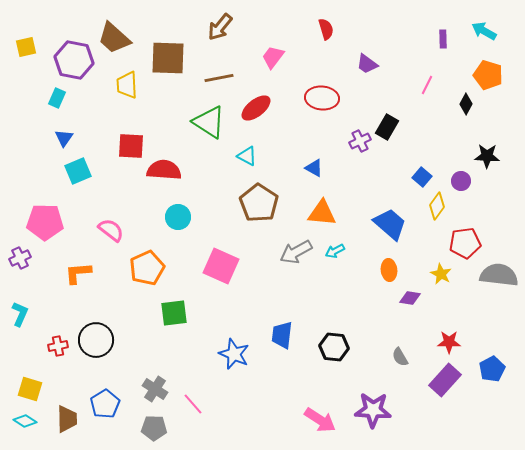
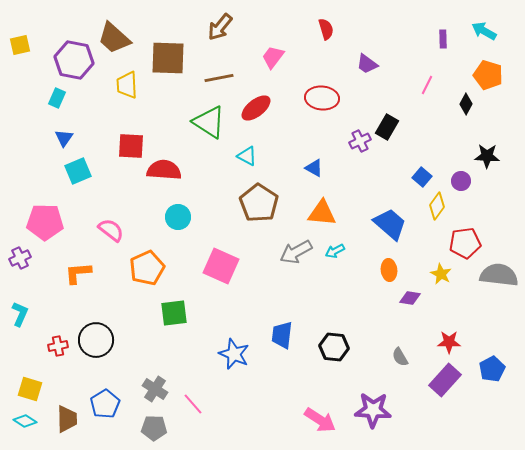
yellow square at (26, 47): moved 6 px left, 2 px up
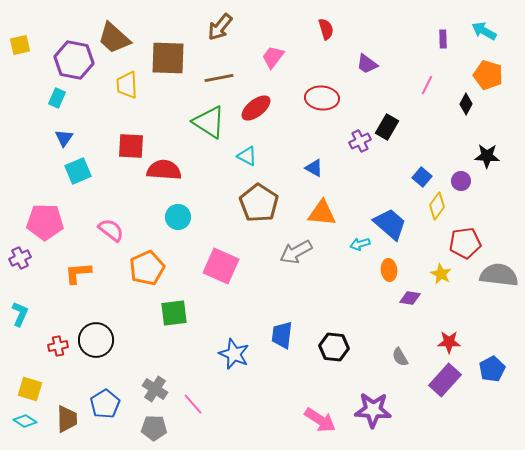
cyan arrow at (335, 251): moved 25 px right, 7 px up; rotated 12 degrees clockwise
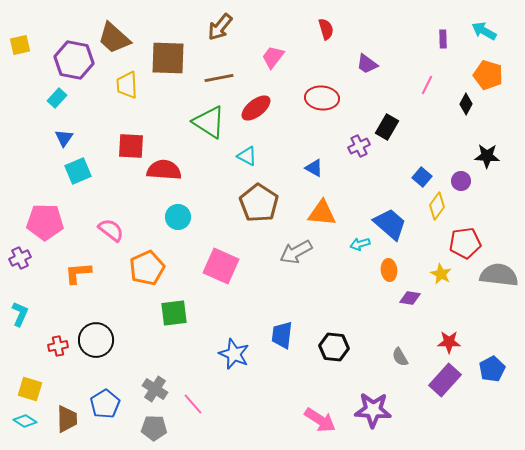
cyan rectangle at (57, 98): rotated 18 degrees clockwise
purple cross at (360, 141): moved 1 px left, 5 px down
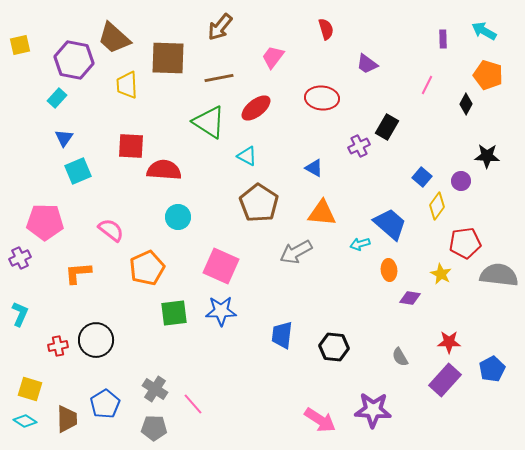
blue star at (234, 354): moved 13 px left, 43 px up; rotated 24 degrees counterclockwise
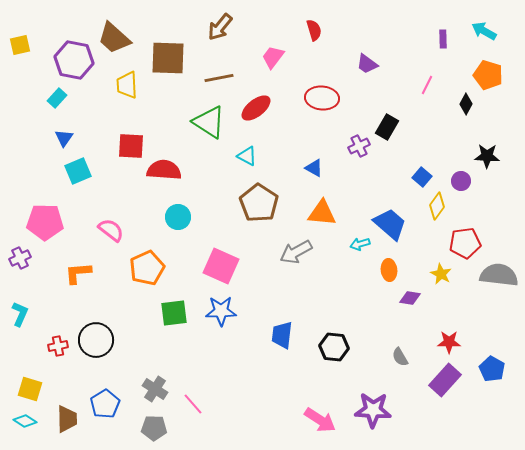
red semicircle at (326, 29): moved 12 px left, 1 px down
blue pentagon at (492, 369): rotated 15 degrees counterclockwise
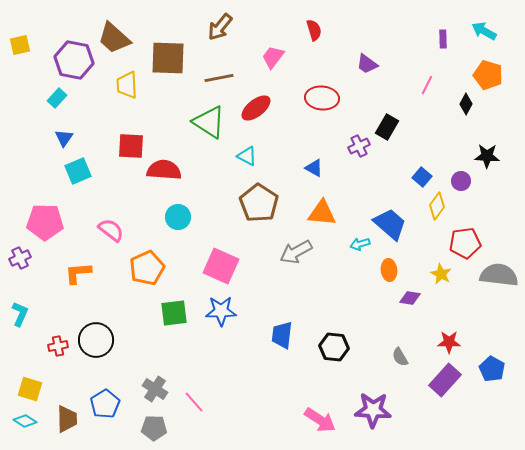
pink line at (193, 404): moved 1 px right, 2 px up
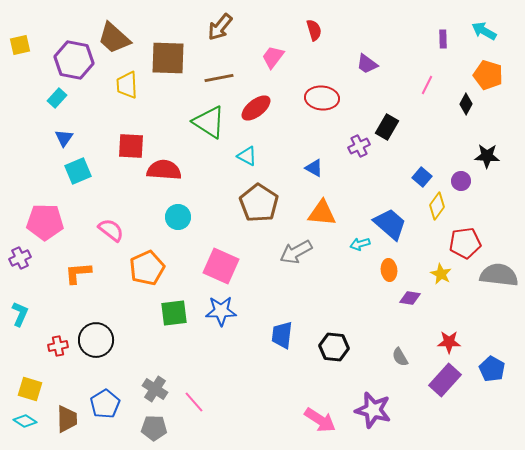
purple star at (373, 410): rotated 12 degrees clockwise
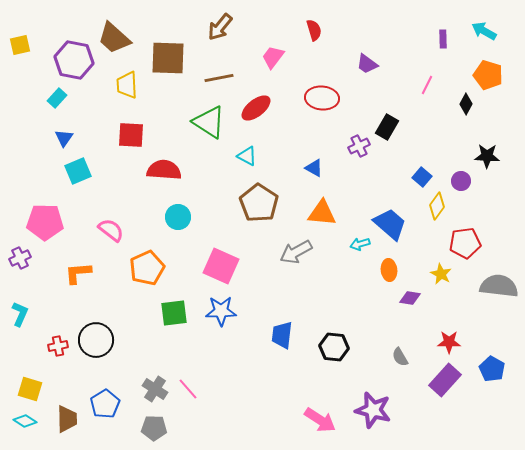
red square at (131, 146): moved 11 px up
gray semicircle at (499, 275): moved 11 px down
pink line at (194, 402): moved 6 px left, 13 px up
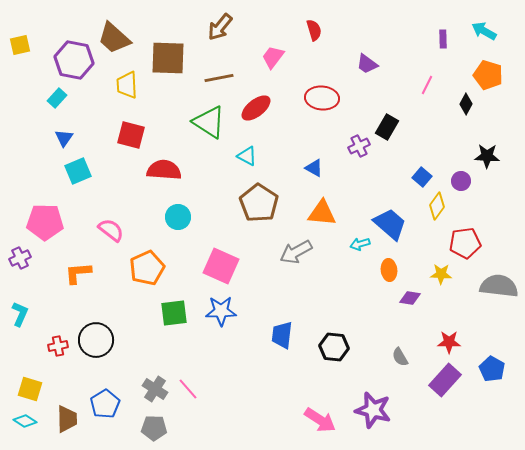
red square at (131, 135): rotated 12 degrees clockwise
yellow star at (441, 274): rotated 25 degrees counterclockwise
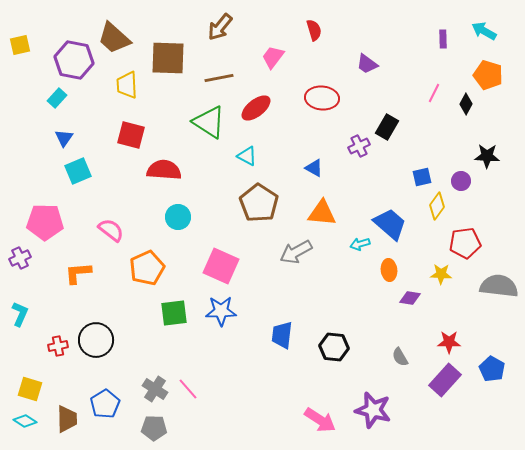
pink line at (427, 85): moved 7 px right, 8 px down
blue square at (422, 177): rotated 36 degrees clockwise
